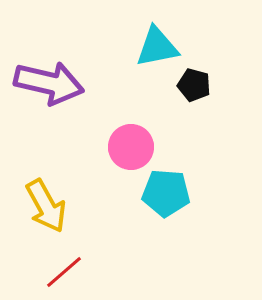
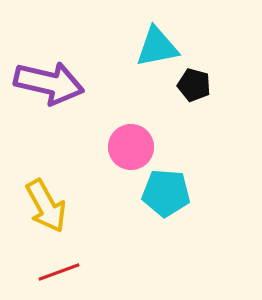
red line: moved 5 px left; rotated 21 degrees clockwise
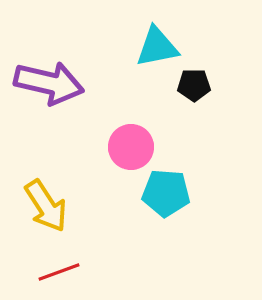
black pentagon: rotated 16 degrees counterclockwise
yellow arrow: rotated 4 degrees counterclockwise
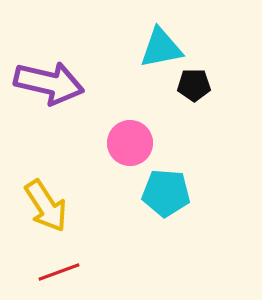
cyan triangle: moved 4 px right, 1 px down
pink circle: moved 1 px left, 4 px up
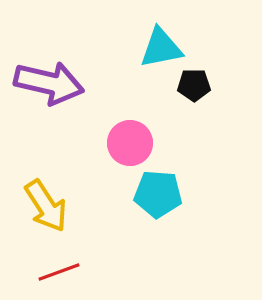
cyan pentagon: moved 8 px left, 1 px down
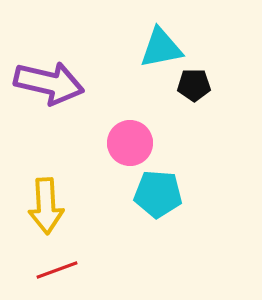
yellow arrow: rotated 30 degrees clockwise
red line: moved 2 px left, 2 px up
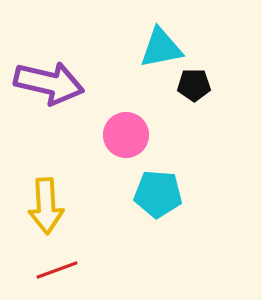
pink circle: moved 4 px left, 8 px up
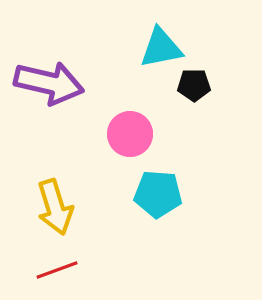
pink circle: moved 4 px right, 1 px up
yellow arrow: moved 9 px right, 1 px down; rotated 14 degrees counterclockwise
